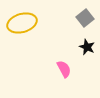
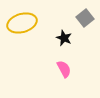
black star: moved 23 px left, 9 px up
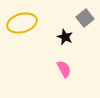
black star: moved 1 px right, 1 px up
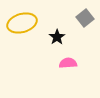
black star: moved 8 px left; rotated 14 degrees clockwise
pink semicircle: moved 4 px right, 6 px up; rotated 66 degrees counterclockwise
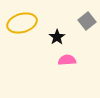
gray square: moved 2 px right, 3 px down
pink semicircle: moved 1 px left, 3 px up
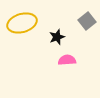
black star: rotated 14 degrees clockwise
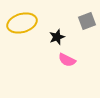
gray square: rotated 18 degrees clockwise
pink semicircle: rotated 150 degrees counterclockwise
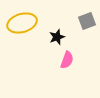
pink semicircle: rotated 96 degrees counterclockwise
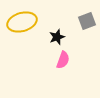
yellow ellipse: moved 1 px up
pink semicircle: moved 4 px left
